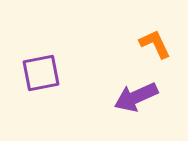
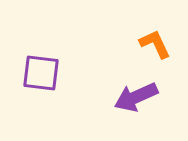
purple square: rotated 18 degrees clockwise
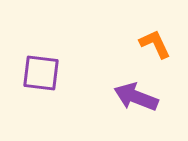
purple arrow: rotated 45 degrees clockwise
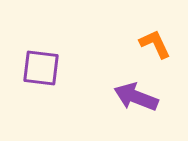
purple square: moved 5 px up
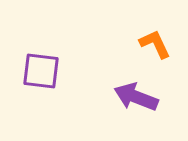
purple square: moved 3 px down
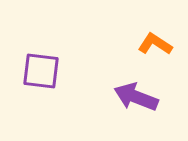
orange L-shape: rotated 32 degrees counterclockwise
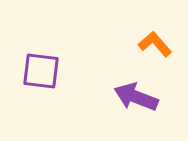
orange L-shape: rotated 16 degrees clockwise
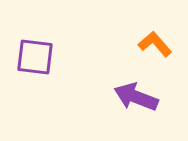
purple square: moved 6 px left, 14 px up
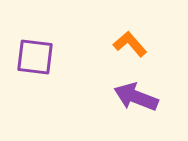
orange L-shape: moved 25 px left
